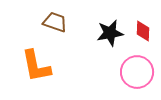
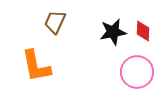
brown trapezoid: rotated 85 degrees counterclockwise
black star: moved 3 px right, 1 px up
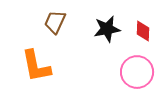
black star: moved 6 px left, 3 px up
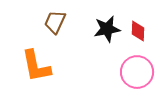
red diamond: moved 5 px left
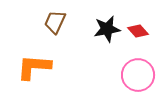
red diamond: rotated 45 degrees counterclockwise
orange L-shape: moved 2 px left, 1 px down; rotated 105 degrees clockwise
pink circle: moved 1 px right, 3 px down
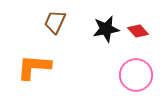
black star: moved 1 px left
pink circle: moved 2 px left
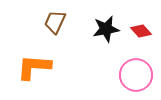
red diamond: moved 3 px right
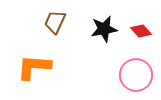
black star: moved 2 px left
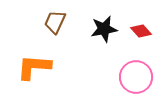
pink circle: moved 2 px down
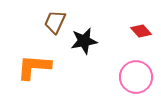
black star: moved 20 px left, 12 px down
